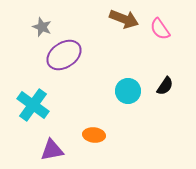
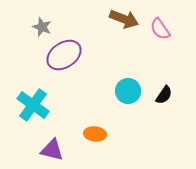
black semicircle: moved 1 px left, 9 px down
orange ellipse: moved 1 px right, 1 px up
purple triangle: rotated 25 degrees clockwise
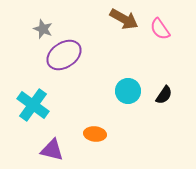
brown arrow: rotated 8 degrees clockwise
gray star: moved 1 px right, 2 px down
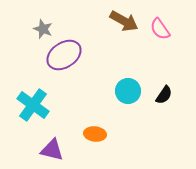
brown arrow: moved 2 px down
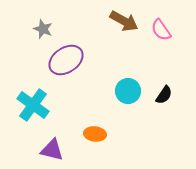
pink semicircle: moved 1 px right, 1 px down
purple ellipse: moved 2 px right, 5 px down
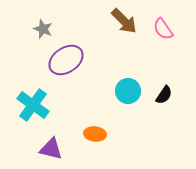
brown arrow: rotated 16 degrees clockwise
pink semicircle: moved 2 px right, 1 px up
purple triangle: moved 1 px left, 1 px up
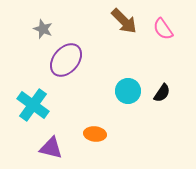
purple ellipse: rotated 16 degrees counterclockwise
black semicircle: moved 2 px left, 2 px up
purple triangle: moved 1 px up
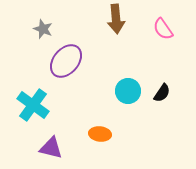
brown arrow: moved 8 px left, 2 px up; rotated 40 degrees clockwise
purple ellipse: moved 1 px down
orange ellipse: moved 5 px right
